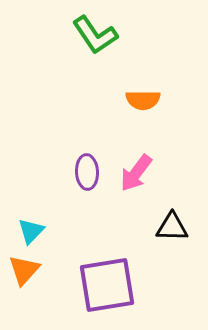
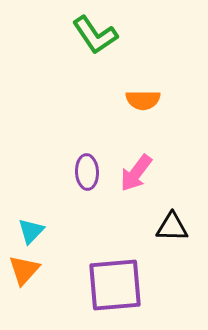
purple square: moved 8 px right; rotated 4 degrees clockwise
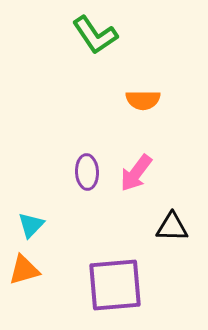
cyan triangle: moved 6 px up
orange triangle: rotated 32 degrees clockwise
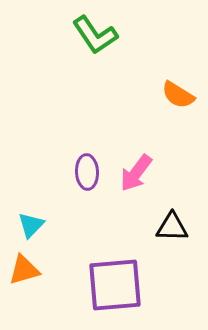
orange semicircle: moved 35 px right, 5 px up; rotated 32 degrees clockwise
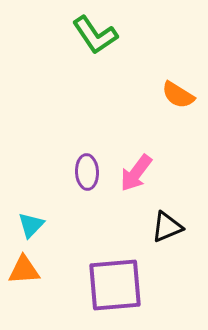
black triangle: moved 5 px left; rotated 24 degrees counterclockwise
orange triangle: rotated 12 degrees clockwise
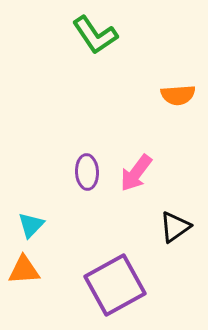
orange semicircle: rotated 36 degrees counterclockwise
black triangle: moved 8 px right; rotated 12 degrees counterclockwise
purple square: rotated 24 degrees counterclockwise
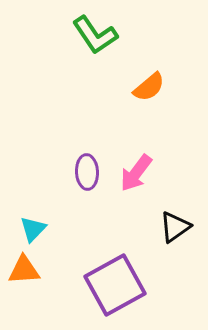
orange semicircle: moved 29 px left, 8 px up; rotated 36 degrees counterclockwise
cyan triangle: moved 2 px right, 4 px down
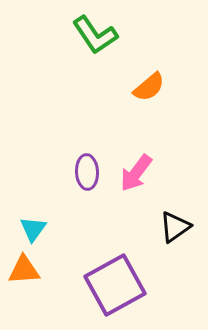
cyan triangle: rotated 8 degrees counterclockwise
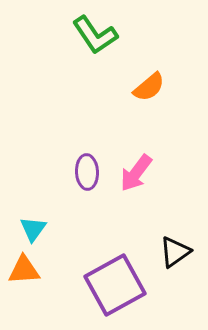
black triangle: moved 25 px down
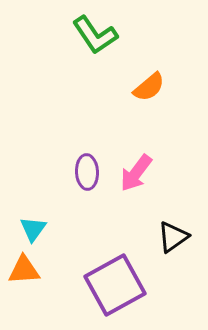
black triangle: moved 2 px left, 15 px up
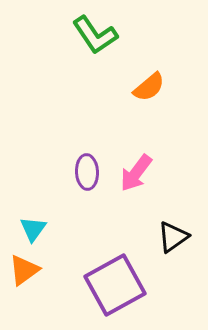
orange triangle: rotated 32 degrees counterclockwise
